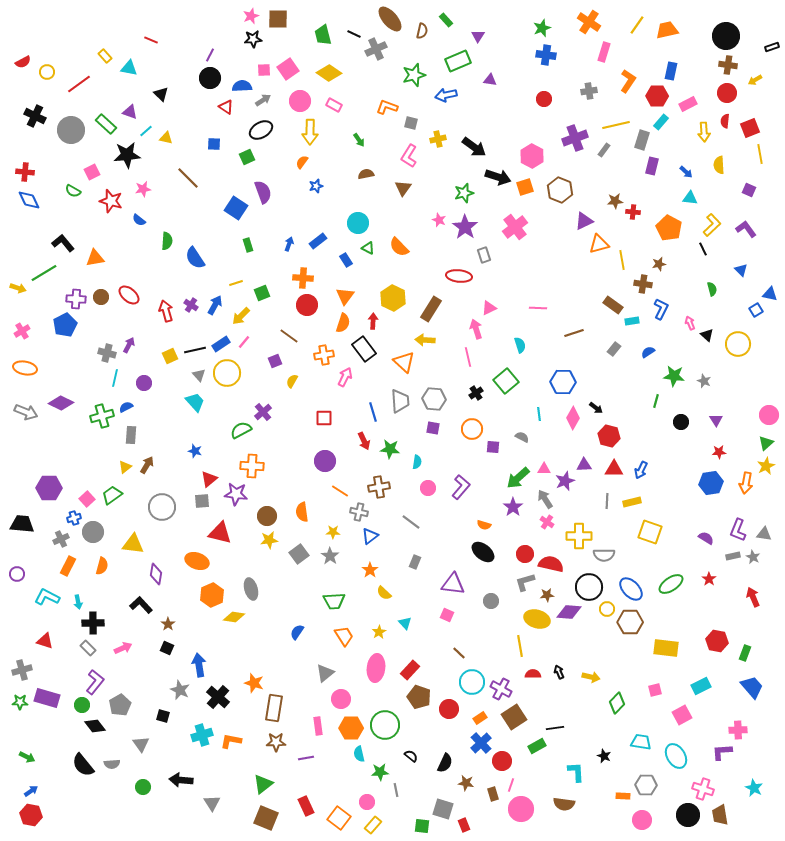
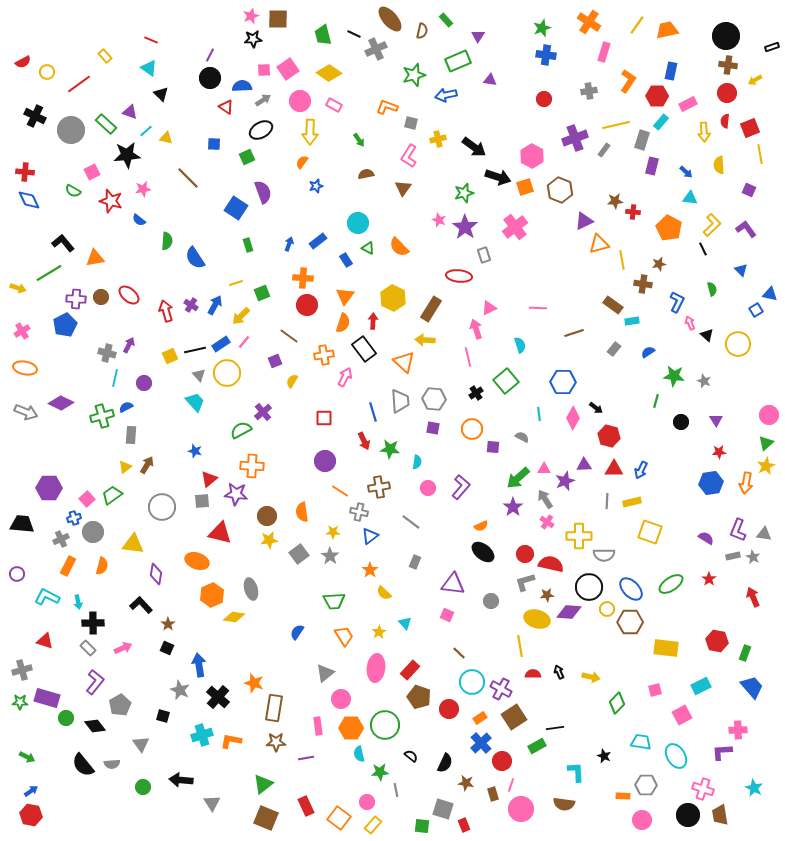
cyan triangle at (129, 68): moved 20 px right; rotated 24 degrees clockwise
green line at (44, 273): moved 5 px right
blue L-shape at (661, 309): moved 16 px right, 7 px up
orange semicircle at (484, 525): moved 3 px left, 1 px down; rotated 40 degrees counterclockwise
green circle at (82, 705): moved 16 px left, 13 px down
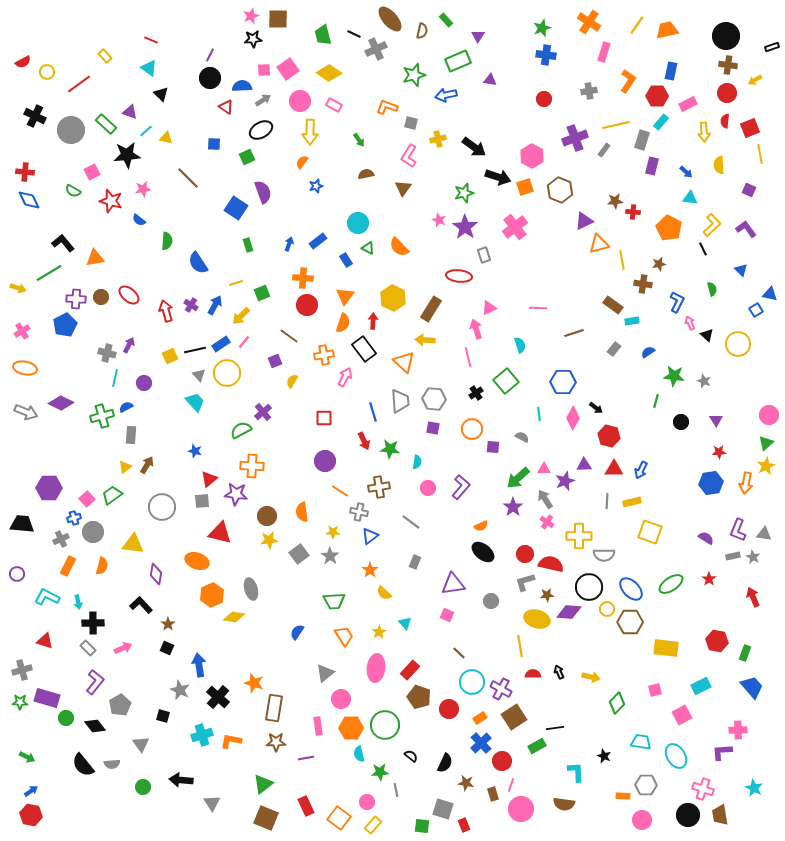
blue semicircle at (195, 258): moved 3 px right, 5 px down
purple triangle at (453, 584): rotated 15 degrees counterclockwise
